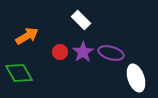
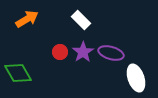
orange arrow: moved 17 px up
green diamond: moved 1 px left
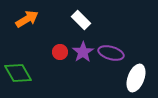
white ellipse: rotated 40 degrees clockwise
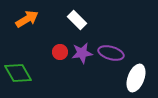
white rectangle: moved 4 px left
purple star: moved 1 px left, 1 px down; rotated 25 degrees clockwise
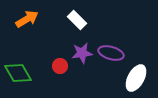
red circle: moved 14 px down
white ellipse: rotated 8 degrees clockwise
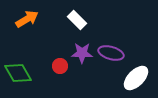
purple star: rotated 10 degrees clockwise
white ellipse: rotated 16 degrees clockwise
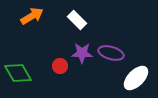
orange arrow: moved 5 px right, 3 px up
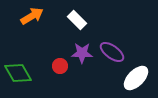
purple ellipse: moved 1 px right, 1 px up; rotated 20 degrees clockwise
